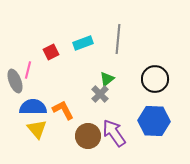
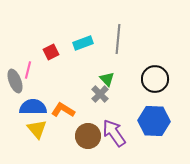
green triangle: rotated 35 degrees counterclockwise
orange L-shape: rotated 30 degrees counterclockwise
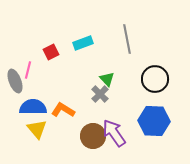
gray line: moved 9 px right; rotated 16 degrees counterclockwise
brown circle: moved 5 px right
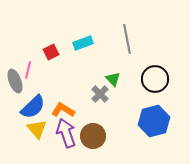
green triangle: moved 6 px right
blue semicircle: rotated 136 degrees clockwise
blue hexagon: rotated 16 degrees counterclockwise
purple arrow: moved 48 px left; rotated 16 degrees clockwise
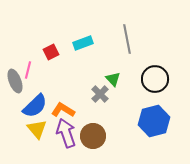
blue semicircle: moved 2 px right, 1 px up
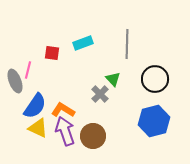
gray line: moved 5 px down; rotated 12 degrees clockwise
red square: moved 1 px right, 1 px down; rotated 35 degrees clockwise
blue semicircle: rotated 12 degrees counterclockwise
yellow triangle: moved 1 px right, 1 px up; rotated 25 degrees counterclockwise
purple arrow: moved 1 px left, 2 px up
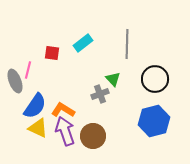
cyan rectangle: rotated 18 degrees counterclockwise
gray cross: rotated 24 degrees clockwise
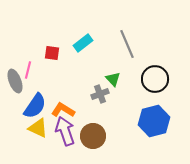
gray line: rotated 24 degrees counterclockwise
